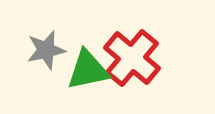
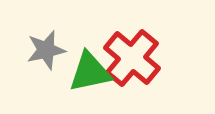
green triangle: moved 2 px right, 2 px down
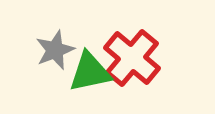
gray star: moved 9 px right; rotated 9 degrees counterclockwise
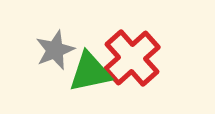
red cross: rotated 8 degrees clockwise
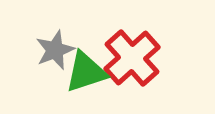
green triangle: moved 4 px left; rotated 6 degrees counterclockwise
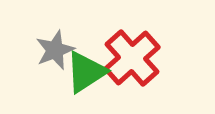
green triangle: rotated 15 degrees counterclockwise
